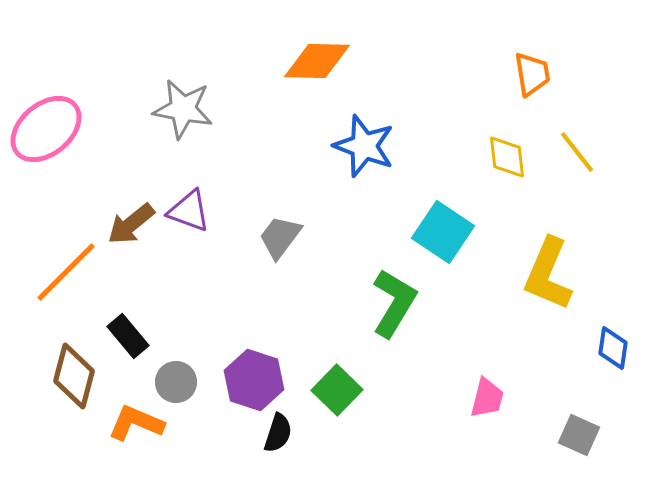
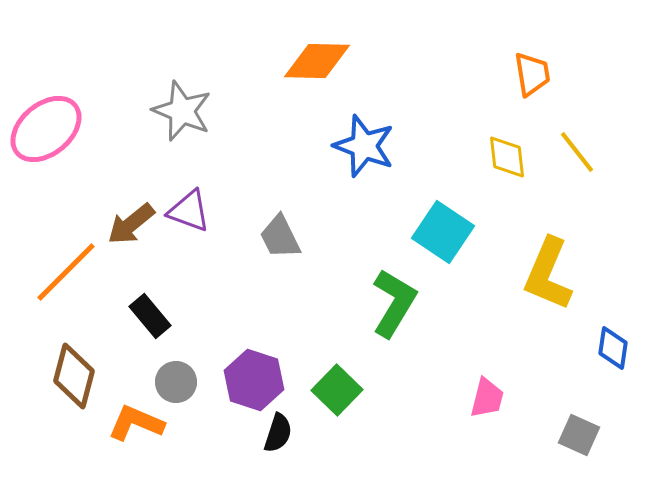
gray star: moved 1 px left, 2 px down; rotated 12 degrees clockwise
gray trapezoid: rotated 63 degrees counterclockwise
black rectangle: moved 22 px right, 20 px up
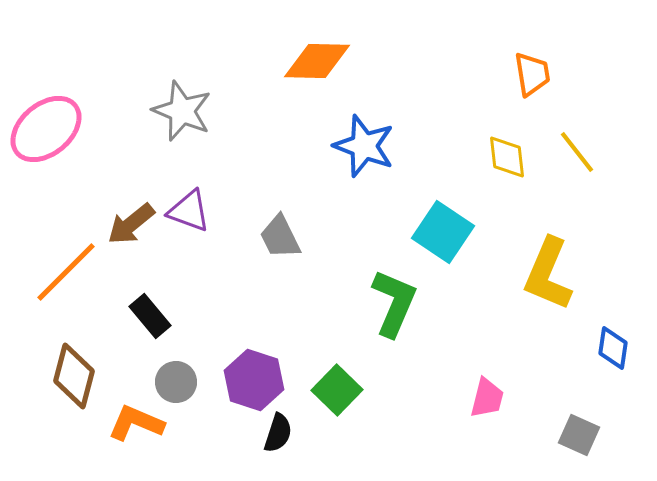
green L-shape: rotated 8 degrees counterclockwise
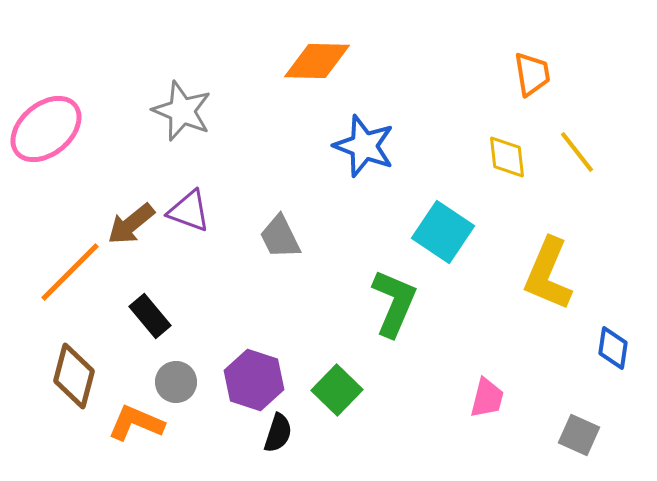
orange line: moved 4 px right
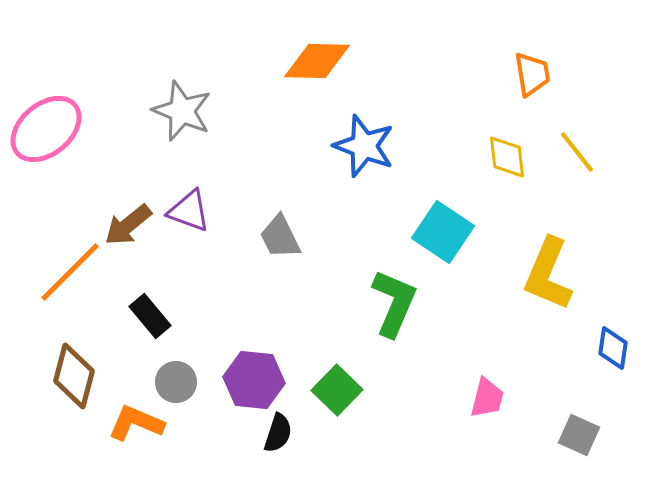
brown arrow: moved 3 px left, 1 px down
purple hexagon: rotated 12 degrees counterclockwise
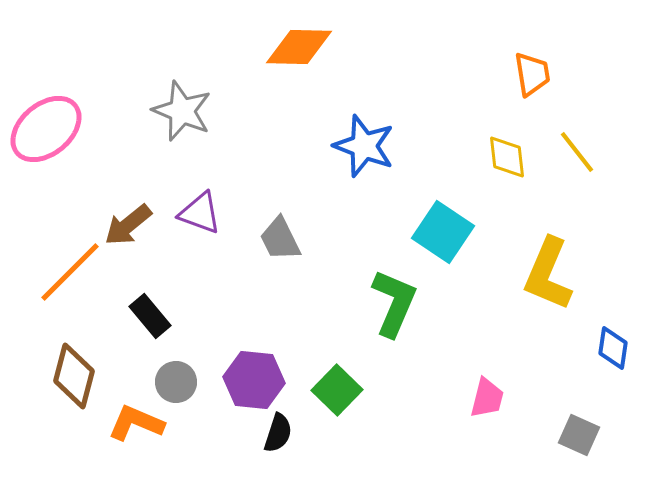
orange diamond: moved 18 px left, 14 px up
purple triangle: moved 11 px right, 2 px down
gray trapezoid: moved 2 px down
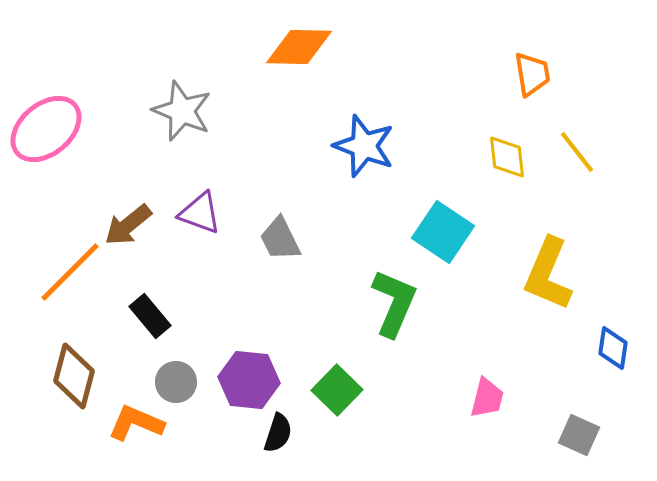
purple hexagon: moved 5 px left
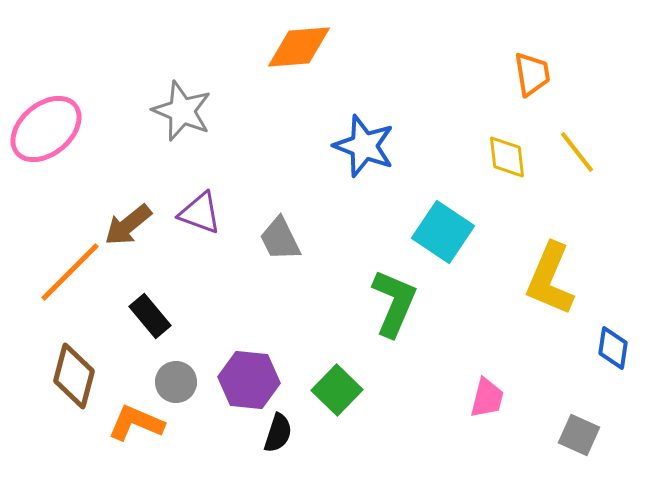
orange diamond: rotated 6 degrees counterclockwise
yellow L-shape: moved 2 px right, 5 px down
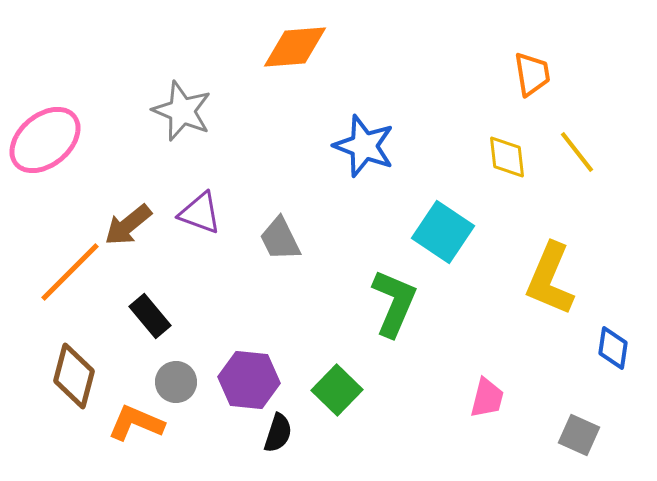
orange diamond: moved 4 px left
pink ellipse: moved 1 px left, 11 px down
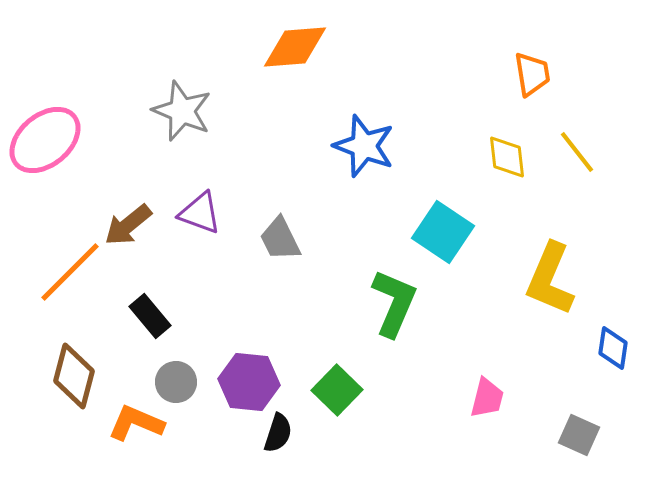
purple hexagon: moved 2 px down
